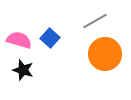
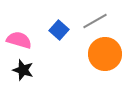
blue square: moved 9 px right, 8 px up
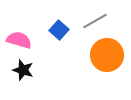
orange circle: moved 2 px right, 1 px down
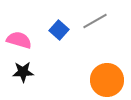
orange circle: moved 25 px down
black star: moved 2 px down; rotated 20 degrees counterclockwise
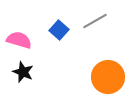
black star: rotated 25 degrees clockwise
orange circle: moved 1 px right, 3 px up
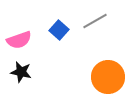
pink semicircle: rotated 145 degrees clockwise
black star: moved 2 px left; rotated 10 degrees counterclockwise
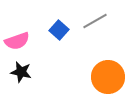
pink semicircle: moved 2 px left, 1 px down
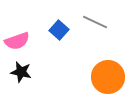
gray line: moved 1 px down; rotated 55 degrees clockwise
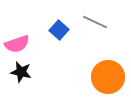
pink semicircle: moved 3 px down
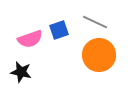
blue square: rotated 30 degrees clockwise
pink semicircle: moved 13 px right, 5 px up
orange circle: moved 9 px left, 22 px up
